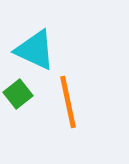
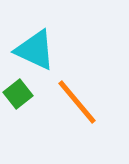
orange line: moved 9 px right; rotated 28 degrees counterclockwise
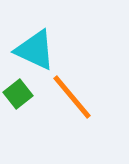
orange line: moved 5 px left, 5 px up
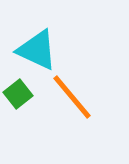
cyan triangle: moved 2 px right
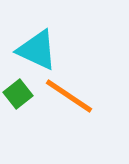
orange line: moved 3 px left, 1 px up; rotated 16 degrees counterclockwise
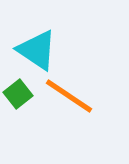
cyan triangle: rotated 9 degrees clockwise
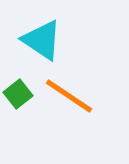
cyan triangle: moved 5 px right, 10 px up
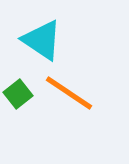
orange line: moved 3 px up
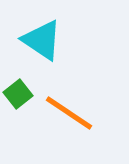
orange line: moved 20 px down
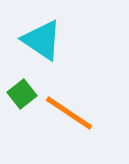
green square: moved 4 px right
